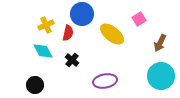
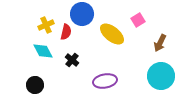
pink square: moved 1 px left, 1 px down
red semicircle: moved 2 px left, 1 px up
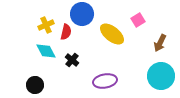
cyan diamond: moved 3 px right
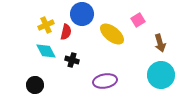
brown arrow: rotated 42 degrees counterclockwise
black cross: rotated 24 degrees counterclockwise
cyan circle: moved 1 px up
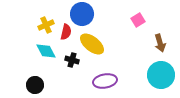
yellow ellipse: moved 20 px left, 10 px down
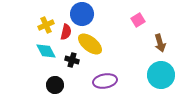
yellow ellipse: moved 2 px left
black circle: moved 20 px right
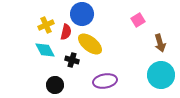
cyan diamond: moved 1 px left, 1 px up
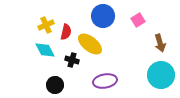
blue circle: moved 21 px right, 2 px down
